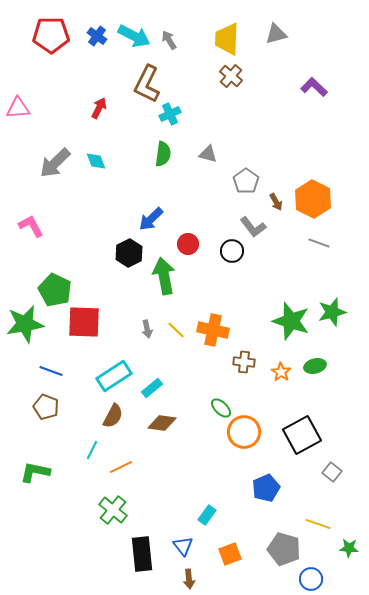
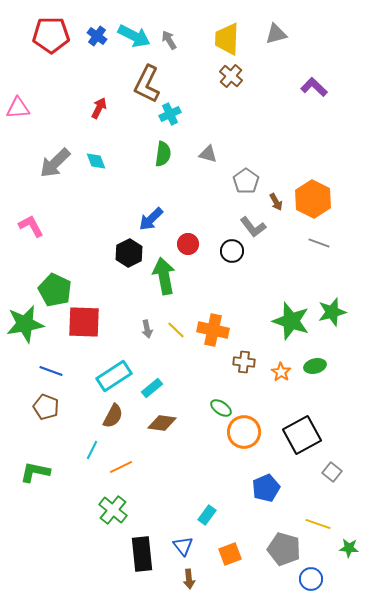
green ellipse at (221, 408): rotated 10 degrees counterclockwise
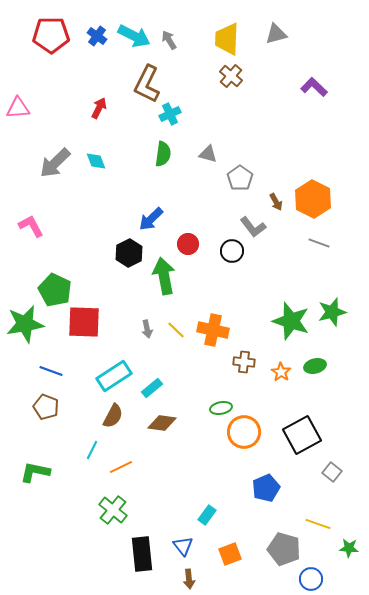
gray pentagon at (246, 181): moved 6 px left, 3 px up
green ellipse at (221, 408): rotated 45 degrees counterclockwise
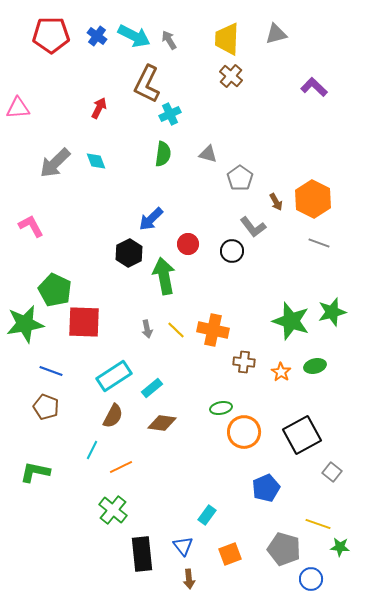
green star at (349, 548): moved 9 px left, 1 px up
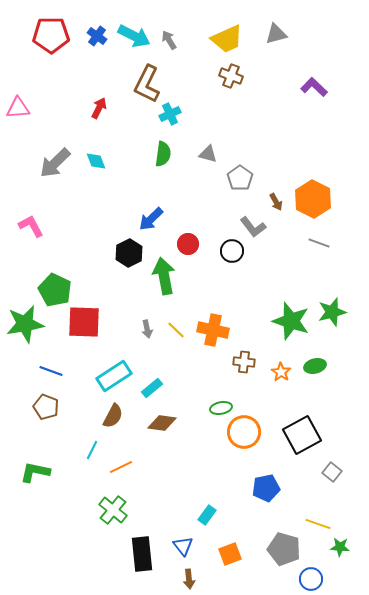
yellow trapezoid at (227, 39): rotated 116 degrees counterclockwise
brown cross at (231, 76): rotated 20 degrees counterclockwise
blue pentagon at (266, 488): rotated 12 degrees clockwise
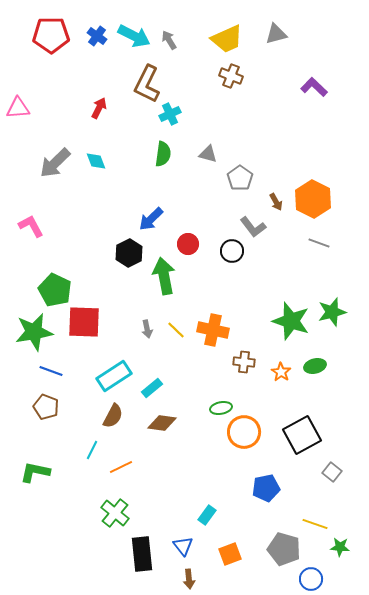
green star at (25, 324): moved 9 px right, 8 px down
green cross at (113, 510): moved 2 px right, 3 px down
yellow line at (318, 524): moved 3 px left
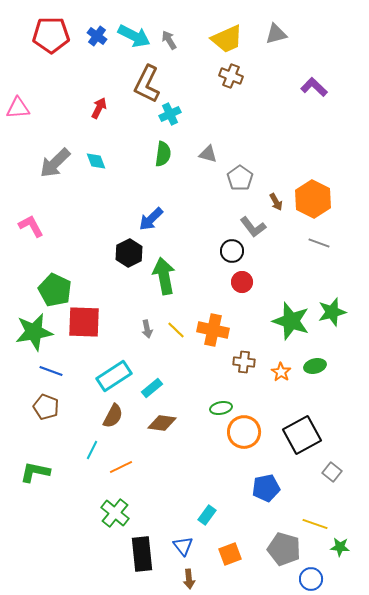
red circle at (188, 244): moved 54 px right, 38 px down
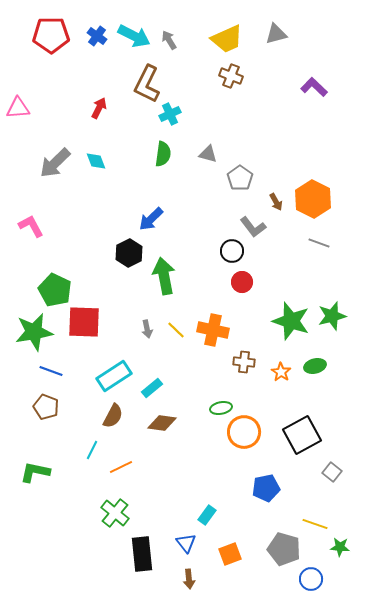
green star at (332, 312): moved 4 px down
blue triangle at (183, 546): moved 3 px right, 3 px up
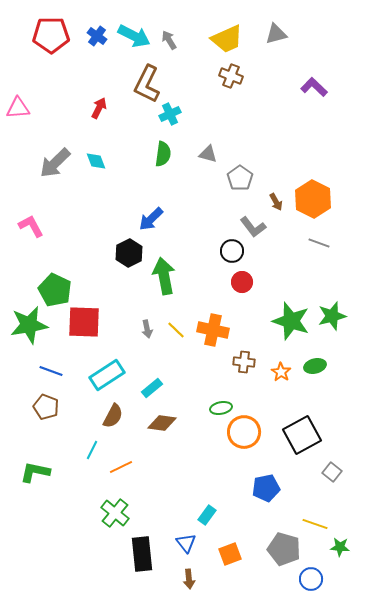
green star at (34, 332): moved 5 px left, 7 px up
cyan rectangle at (114, 376): moved 7 px left, 1 px up
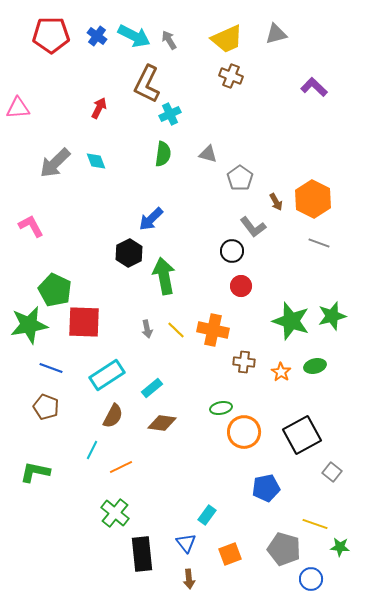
red circle at (242, 282): moved 1 px left, 4 px down
blue line at (51, 371): moved 3 px up
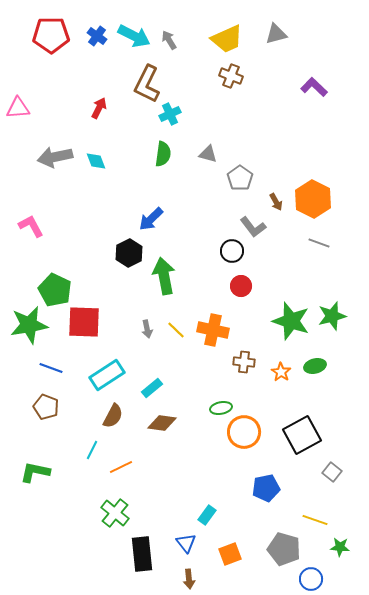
gray arrow at (55, 163): moved 6 px up; rotated 32 degrees clockwise
yellow line at (315, 524): moved 4 px up
